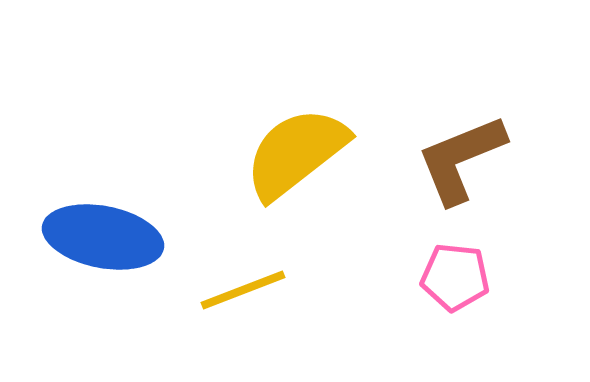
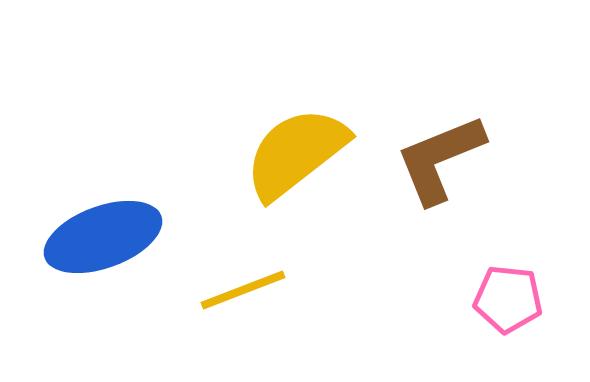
brown L-shape: moved 21 px left
blue ellipse: rotated 31 degrees counterclockwise
pink pentagon: moved 53 px right, 22 px down
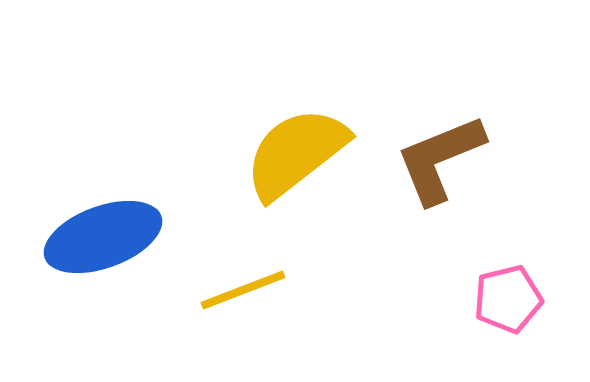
pink pentagon: rotated 20 degrees counterclockwise
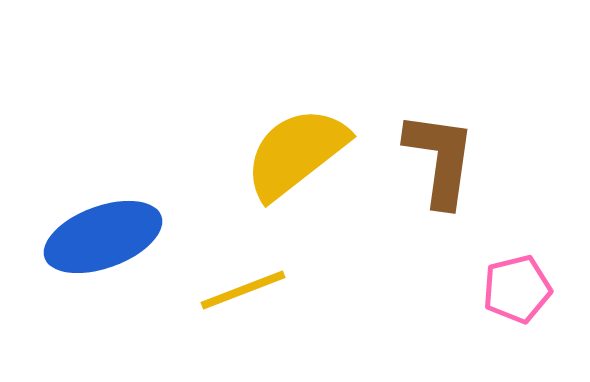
brown L-shape: rotated 120 degrees clockwise
pink pentagon: moved 9 px right, 10 px up
